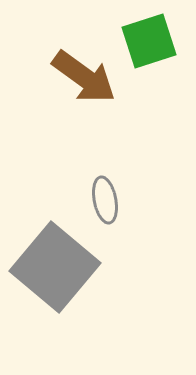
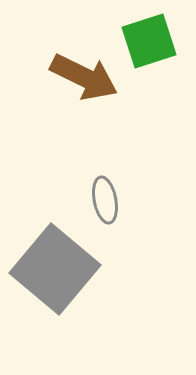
brown arrow: rotated 10 degrees counterclockwise
gray square: moved 2 px down
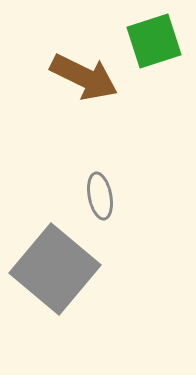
green square: moved 5 px right
gray ellipse: moved 5 px left, 4 px up
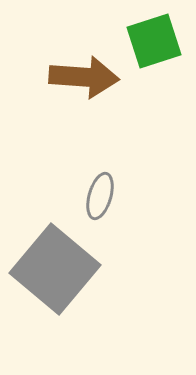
brown arrow: rotated 22 degrees counterclockwise
gray ellipse: rotated 27 degrees clockwise
